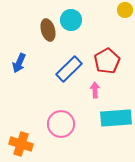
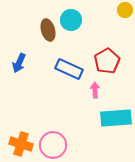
blue rectangle: rotated 68 degrees clockwise
pink circle: moved 8 px left, 21 px down
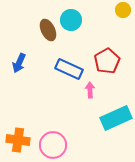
yellow circle: moved 2 px left
brown ellipse: rotated 10 degrees counterclockwise
pink arrow: moved 5 px left
cyan rectangle: rotated 20 degrees counterclockwise
orange cross: moved 3 px left, 4 px up; rotated 10 degrees counterclockwise
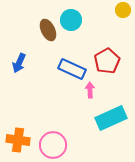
blue rectangle: moved 3 px right
cyan rectangle: moved 5 px left
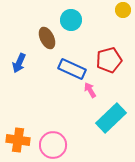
brown ellipse: moved 1 px left, 8 px down
red pentagon: moved 2 px right, 1 px up; rotated 15 degrees clockwise
pink arrow: rotated 28 degrees counterclockwise
cyan rectangle: rotated 20 degrees counterclockwise
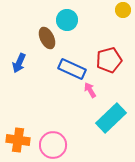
cyan circle: moved 4 px left
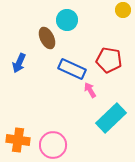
red pentagon: rotated 25 degrees clockwise
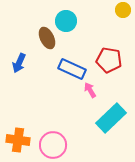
cyan circle: moved 1 px left, 1 px down
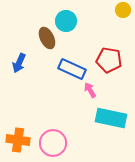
cyan rectangle: rotated 56 degrees clockwise
pink circle: moved 2 px up
